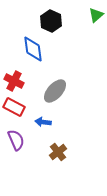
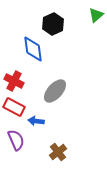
black hexagon: moved 2 px right, 3 px down; rotated 10 degrees clockwise
blue arrow: moved 7 px left, 1 px up
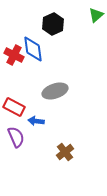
red cross: moved 26 px up
gray ellipse: rotated 30 degrees clockwise
purple semicircle: moved 3 px up
brown cross: moved 7 px right
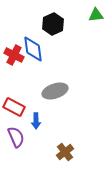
green triangle: rotated 35 degrees clockwise
blue arrow: rotated 98 degrees counterclockwise
